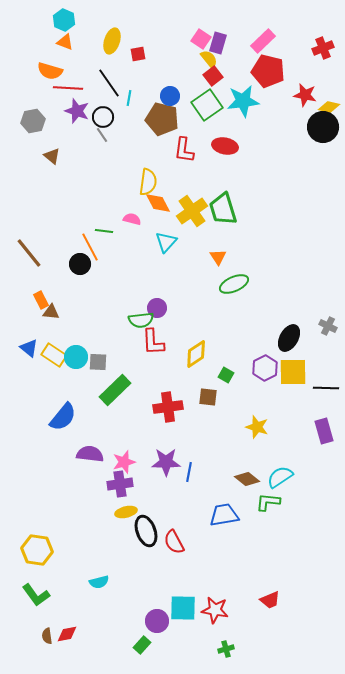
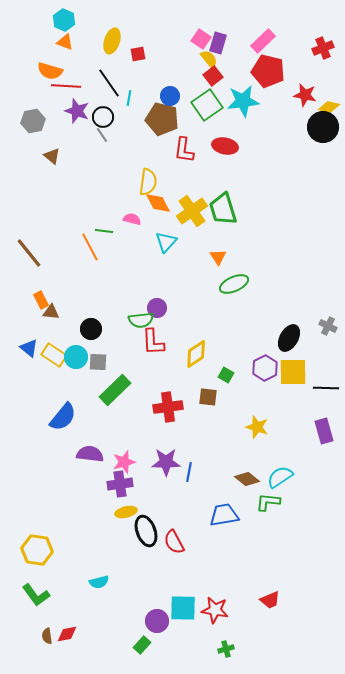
red line at (68, 88): moved 2 px left, 2 px up
black circle at (80, 264): moved 11 px right, 65 px down
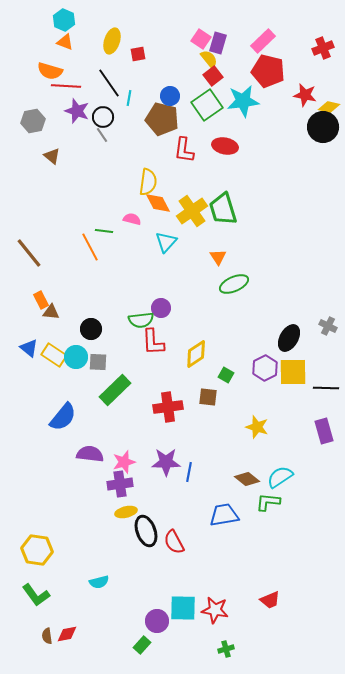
purple circle at (157, 308): moved 4 px right
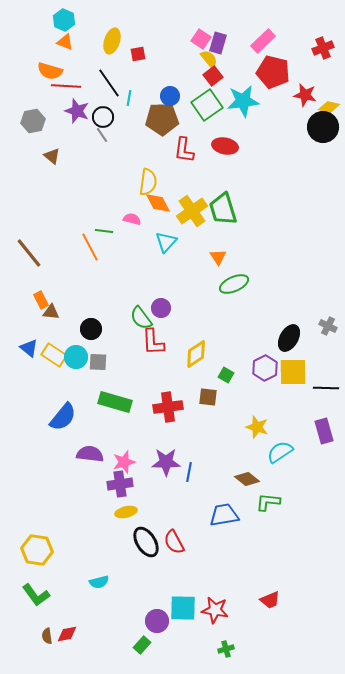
red pentagon at (268, 71): moved 5 px right, 1 px down
brown pentagon at (162, 119): rotated 16 degrees counterclockwise
green semicircle at (141, 320): moved 2 px up; rotated 60 degrees clockwise
green rectangle at (115, 390): moved 12 px down; rotated 60 degrees clockwise
cyan semicircle at (280, 477): moved 25 px up
black ellipse at (146, 531): moved 11 px down; rotated 12 degrees counterclockwise
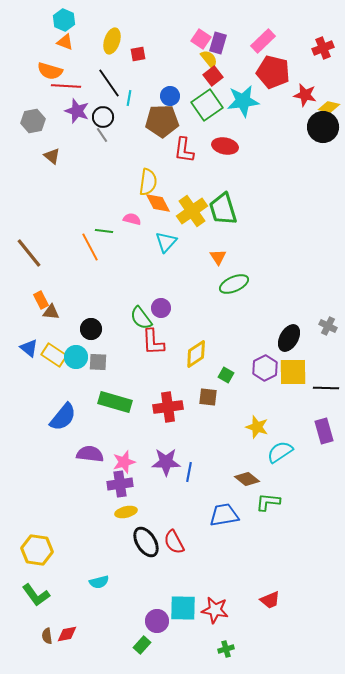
brown pentagon at (162, 119): moved 2 px down
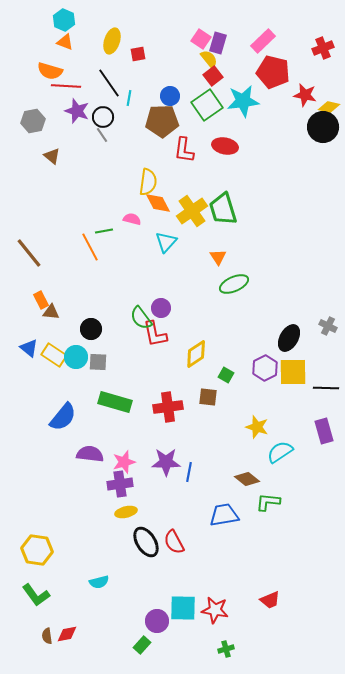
green line at (104, 231): rotated 18 degrees counterclockwise
red L-shape at (153, 342): moved 2 px right, 8 px up; rotated 8 degrees counterclockwise
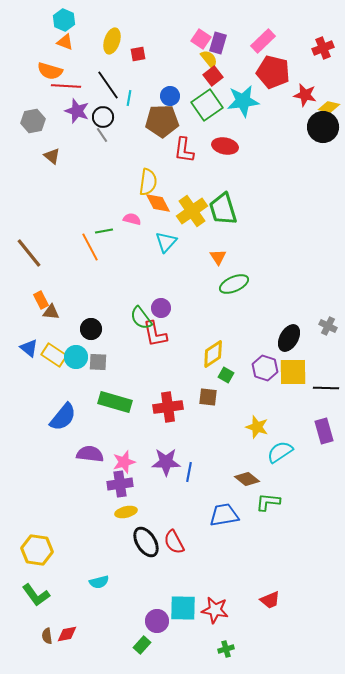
black line at (109, 83): moved 1 px left, 2 px down
yellow diamond at (196, 354): moved 17 px right
purple hexagon at (265, 368): rotated 15 degrees counterclockwise
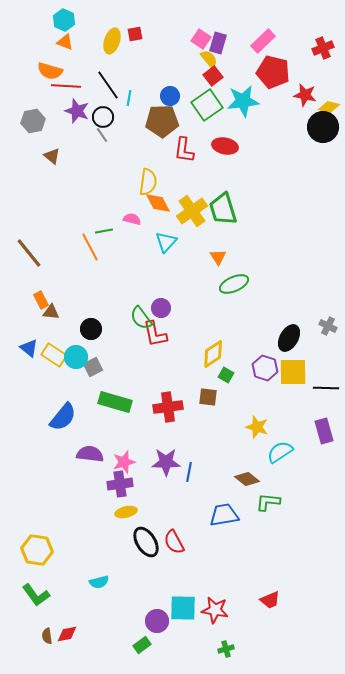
red square at (138, 54): moved 3 px left, 20 px up
gray square at (98, 362): moved 5 px left, 5 px down; rotated 30 degrees counterclockwise
green rectangle at (142, 645): rotated 12 degrees clockwise
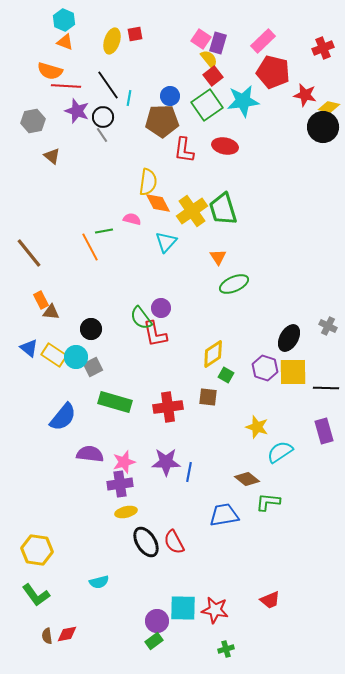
green rectangle at (142, 645): moved 12 px right, 4 px up
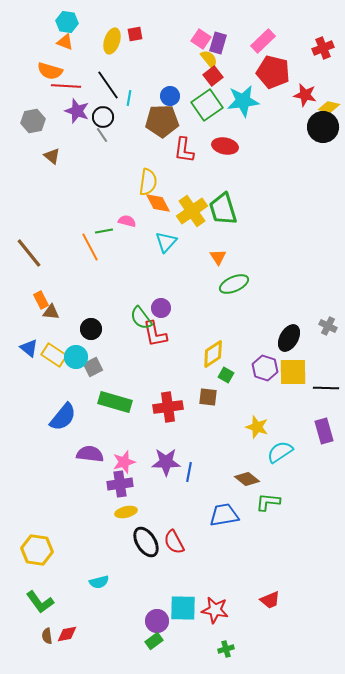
cyan hexagon at (64, 20): moved 3 px right, 2 px down; rotated 15 degrees counterclockwise
pink semicircle at (132, 219): moved 5 px left, 2 px down
green L-shape at (36, 595): moved 4 px right, 7 px down
